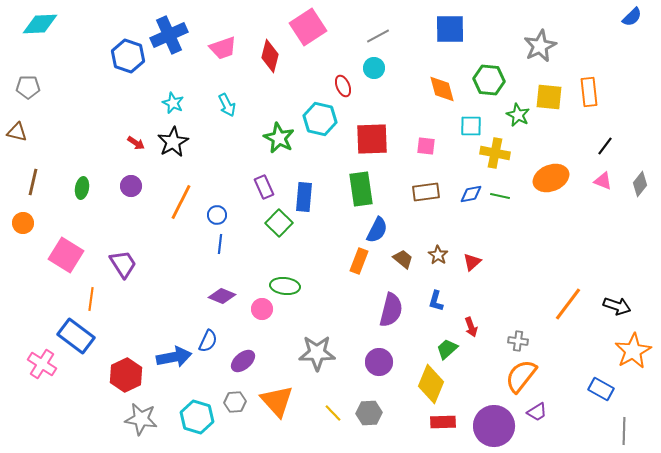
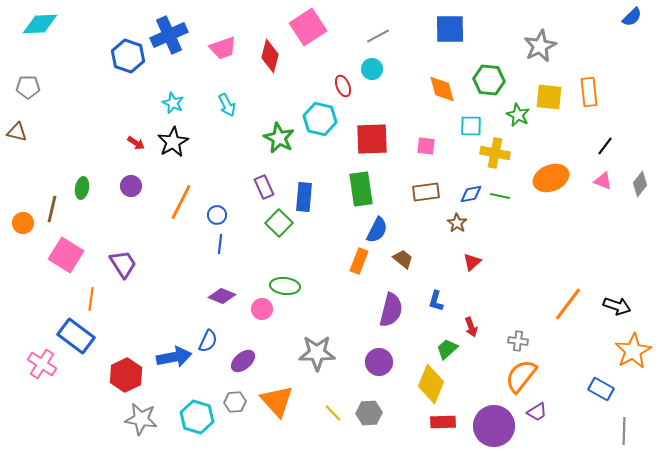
cyan circle at (374, 68): moved 2 px left, 1 px down
brown line at (33, 182): moved 19 px right, 27 px down
brown star at (438, 255): moved 19 px right, 32 px up
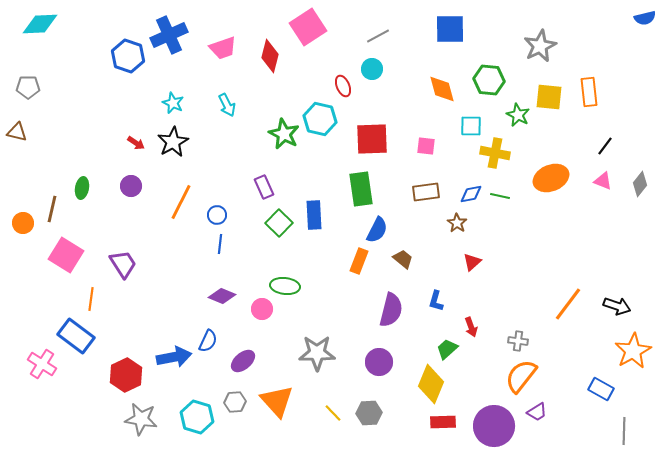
blue semicircle at (632, 17): moved 13 px right, 1 px down; rotated 30 degrees clockwise
green star at (279, 138): moved 5 px right, 4 px up
blue rectangle at (304, 197): moved 10 px right, 18 px down; rotated 8 degrees counterclockwise
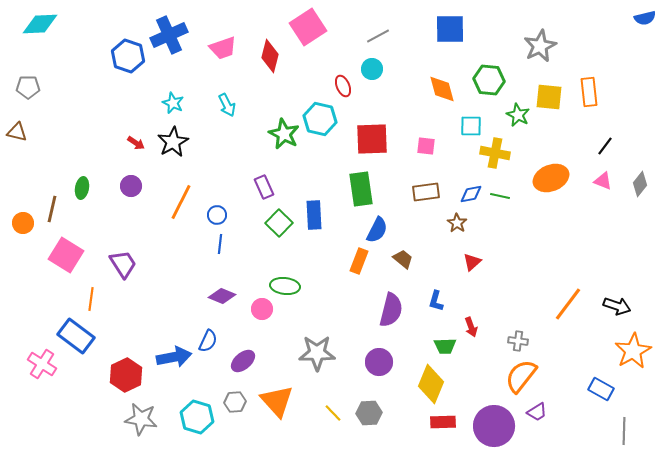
green trapezoid at (447, 349): moved 2 px left, 3 px up; rotated 140 degrees counterclockwise
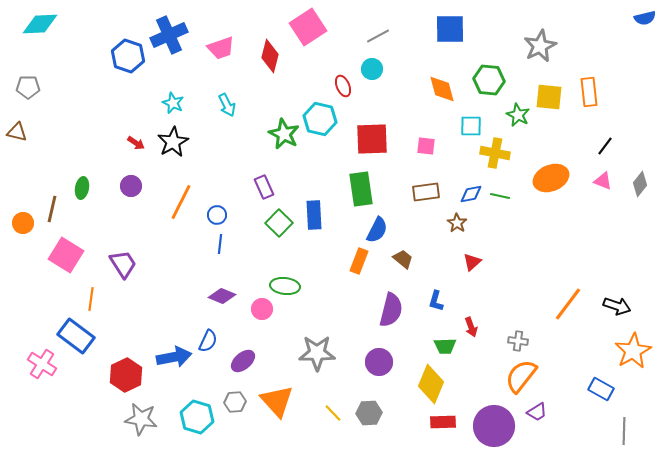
pink trapezoid at (223, 48): moved 2 px left
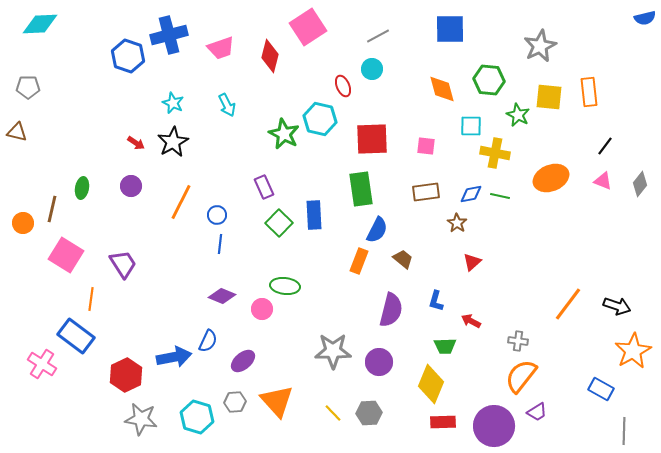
blue cross at (169, 35): rotated 9 degrees clockwise
red arrow at (471, 327): moved 6 px up; rotated 138 degrees clockwise
gray star at (317, 353): moved 16 px right, 2 px up
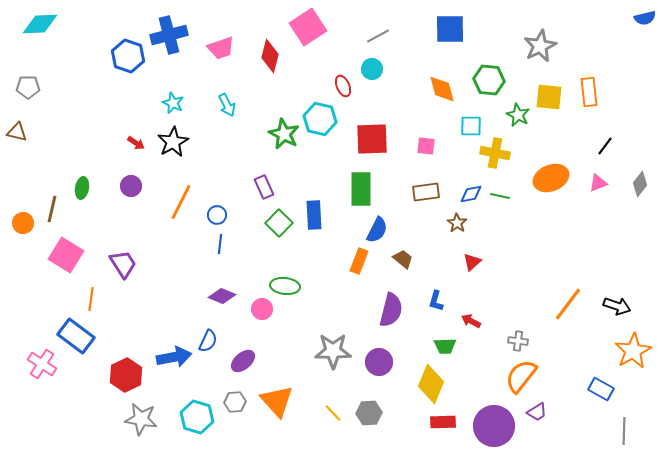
pink triangle at (603, 181): moved 5 px left, 2 px down; rotated 42 degrees counterclockwise
green rectangle at (361, 189): rotated 8 degrees clockwise
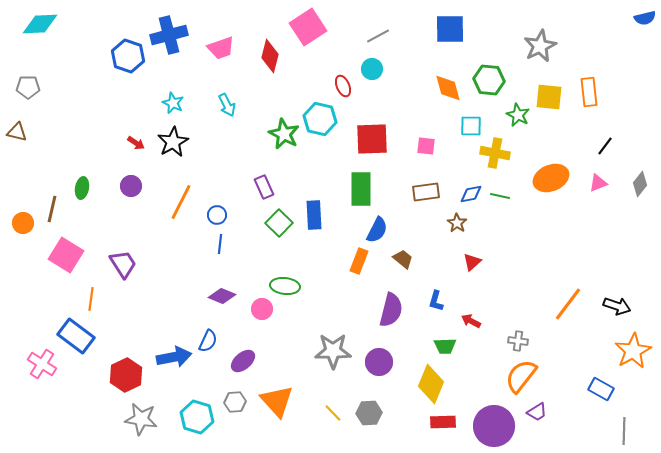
orange diamond at (442, 89): moved 6 px right, 1 px up
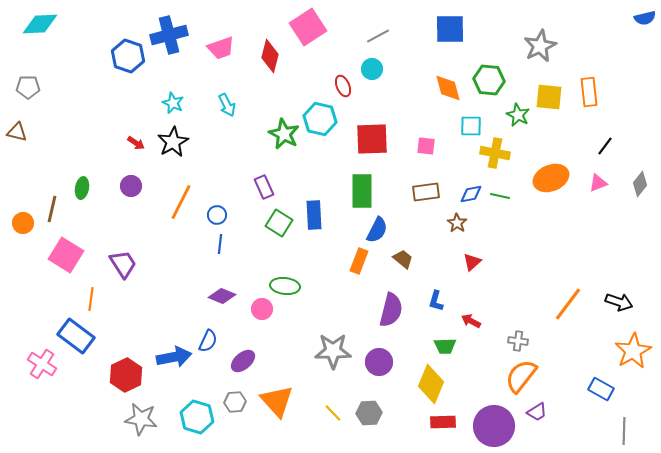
green rectangle at (361, 189): moved 1 px right, 2 px down
green square at (279, 223): rotated 12 degrees counterclockwise
black arrow at (617, 306): moved 2 px right, 4 px up
